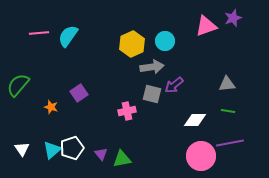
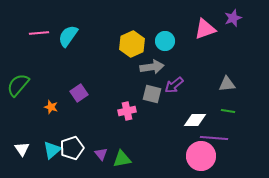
pink triangle: moved 1 px left, 3 px down
purple line: moved 16 px left, 5 px up; rotated 16 degrees clockwise
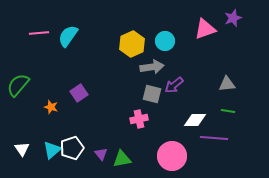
pink cross: moved 12 px right, 8 px down
pink circle: moved 29 px left
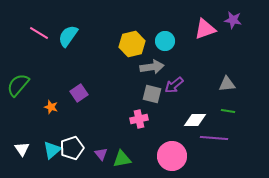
purple star: moved 2 px down; rotated 30 degrees clockwise
pink line: rotated 36 degrees clockwise
yellow hexagon: rotated 10 degrees clockwise
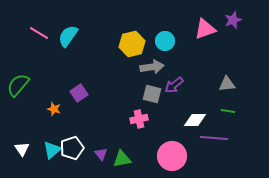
purple star: rotated 30 degrees counterclockwise
orange star: moved 3 px right, 2 px down
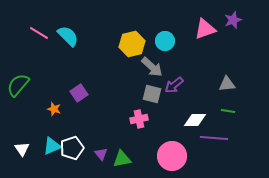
cyan semicircle: rotated 100 degrees clockwise
gray arrow: rotated 50 degrees clockwise
cyan triangle: moved 4 px up; rotated 18 degrees clockwise
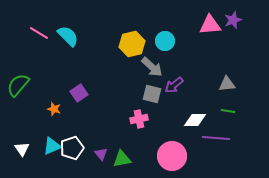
pink triangle: moved 5 px right, 4 px up; rotated 15 degrees clockwise
purple line: moved 2 px right
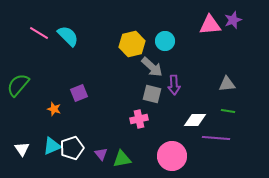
purple arrow: rotated 54 degrees counterclockwise
purple square: rotated 12 degrees clockwise
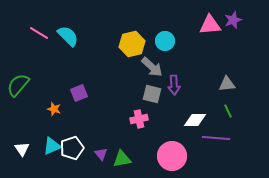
green line: rotated 56 degrees clockwise
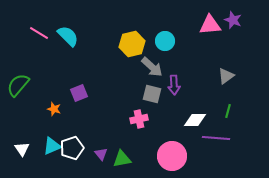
purple star: rotated 30 degrees counterclockwise
gray triangle: moved 1 px left, 8 px up; rotated 30 degrees counterclockwise
green line: rotated 40 degrees clockwise
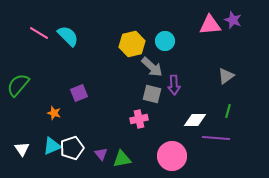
orange star: moved 4 px down
